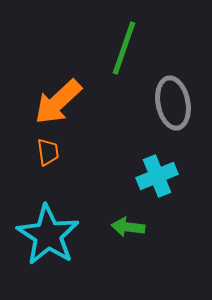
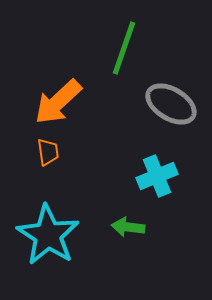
gray ellipse: moved 2 px left, 1 px down; rotated 48 degrees counterclockwise
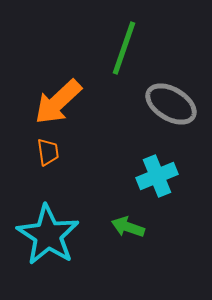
green arrow: rotated 12 degrees clockwise
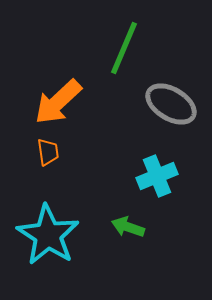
green line: rotated 4 degrees clockwise
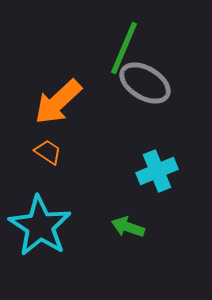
gray ellipse: moved 26 px left, 21 px up
orange trapezoid: rotated 48 degrees counterclockwise
cyan cross: moved 5 px up
cyan star: moved 8 px left, 9 px up
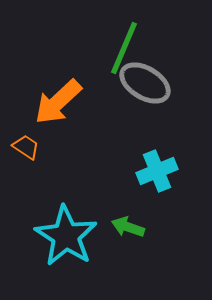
orange trapezoid: moved 22 px left, 5 px up
cyan star: moved 26 px right, 10 px down
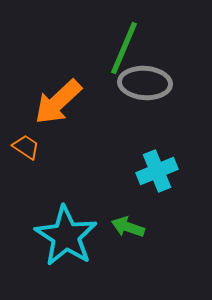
gray ellipse: rotated 27 degrees counterclockwise
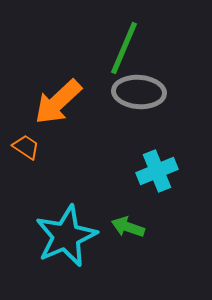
gray ellipse: moved 6 px left, 9 px down
cyan star: rotated 16 degrees clockwise
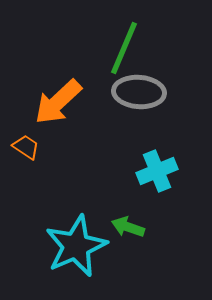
cyan star: moved 10 px right, 10 px down
